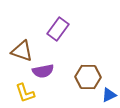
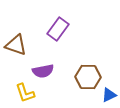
brown triangle: moved 6 px left, 6 px up
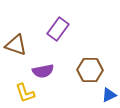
brown hexagon: moved 2 px right, 7 px up
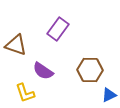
purple semicircle: rotated 45 degrees clockwise
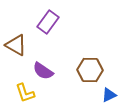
purple rectangle: moved 10 px left, 7 px up
brown triangle: rotated 10 degrees clockwise
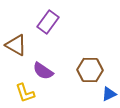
blue triangle: moved 1 px up
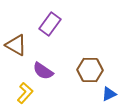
purple rectangle: moved 2 px right, 2 px down
yellow L-shape: rotated 120 degrees counterclockwise
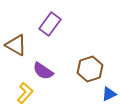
brown hexagon: moved 1 px up; rotated 20 degrees counterclockwise
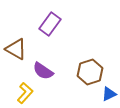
brown triangle: moved 4 px down
brown hexagon: moved 3 px down
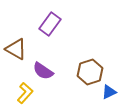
blue triangle: moved 2 px up
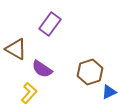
purple semicircle: moved 1 px left, 2 px up
yellow L-shape: moved 4 px right
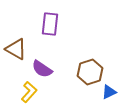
purple rectangle: rotated 30 degrees counterclockwise
yellow L-shape: moved 1 px up
